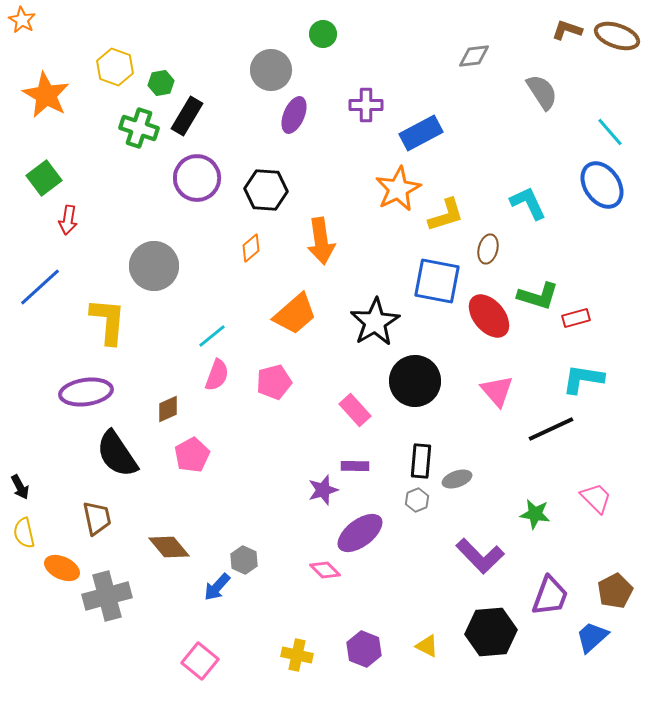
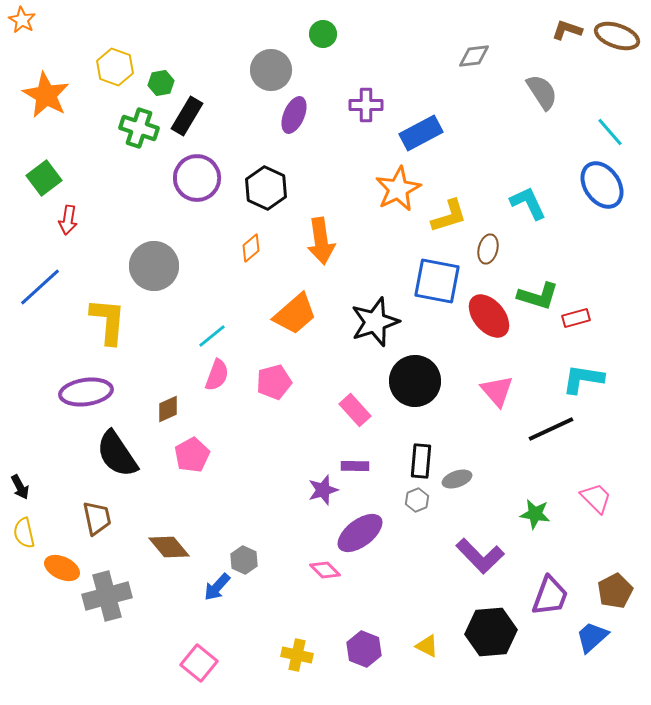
black hexagon at (266, 190): moved 2 px up; rotated 21 degrees clockwise
yellow L-shape at (446, 215): moved 3 px right, 1 px down
black star at (375, 322): rotated 12 degrees clockwise
pink square at (200, 661): moved 1 px left, 2 px down
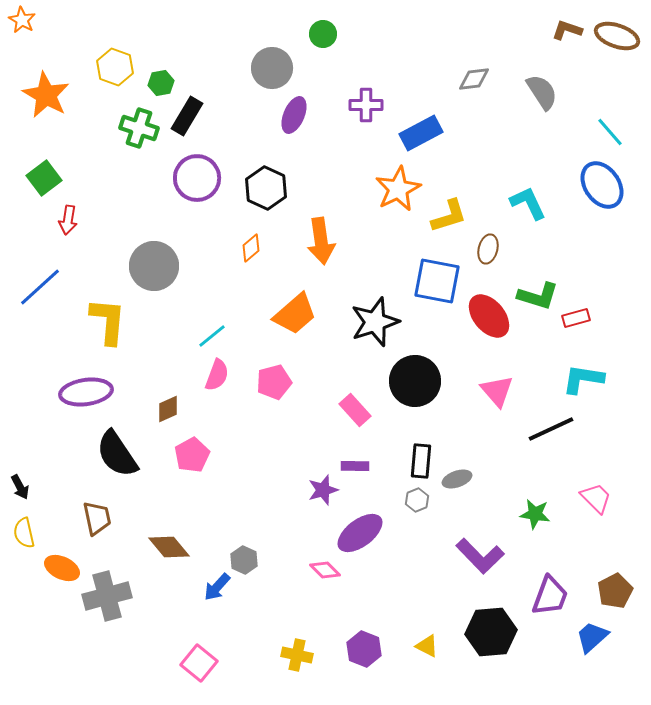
gray diamond at (474, 56): moved 23 px down
gray circle at (271, 70): moved 1 px right, 2 px up
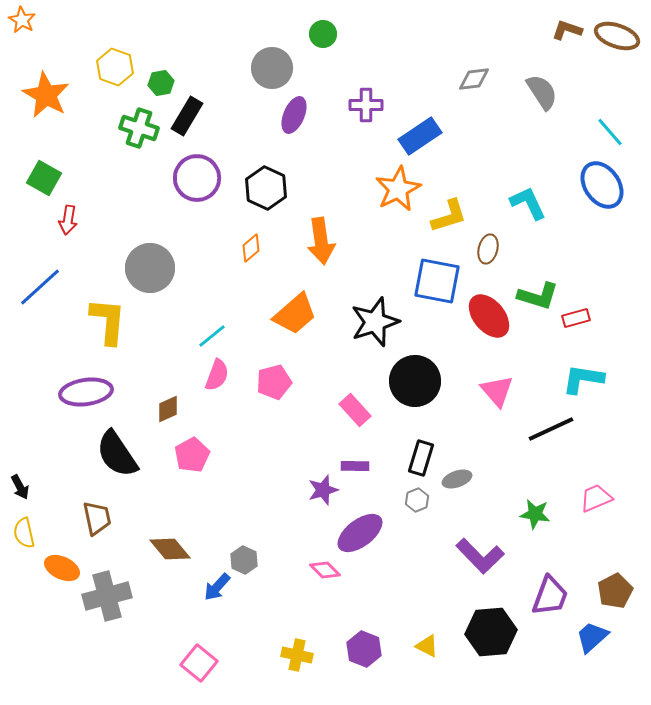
blue rectangle at (421, 133): moved 1 px left, 3 px down; rotated 6 degrees counterclockwise
green square at (44, 178): rotated 24 degrees counterclockwise
gray circle at (154, 266): moved 4 px left, 2 px down
black rectangle at (421, 461): moved 3 px up; rotated 12 degrees clockwise
pink trapezoid at (596, 498): rotated 68 degrees counterclockwise
brown diamond at (169, 547): moved 1 px right, 2 px down
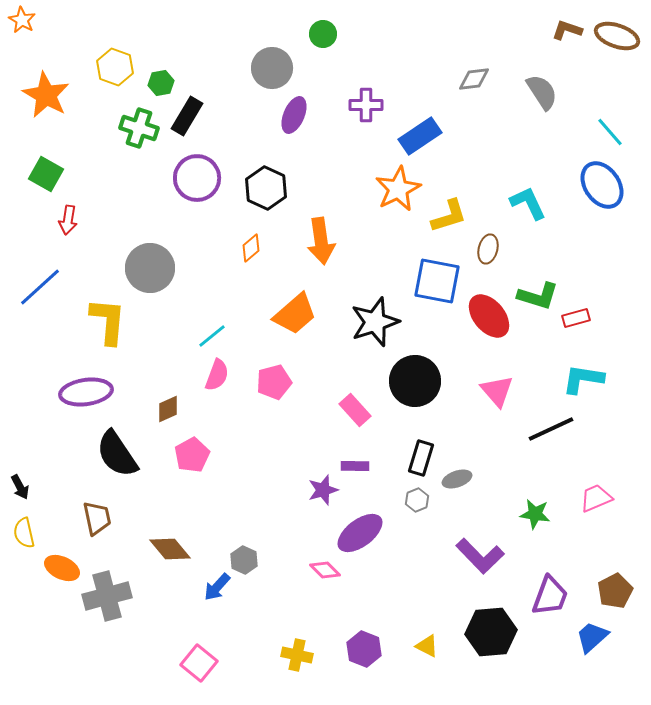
green square at (44, 178): moved 2 px right, 4 px up
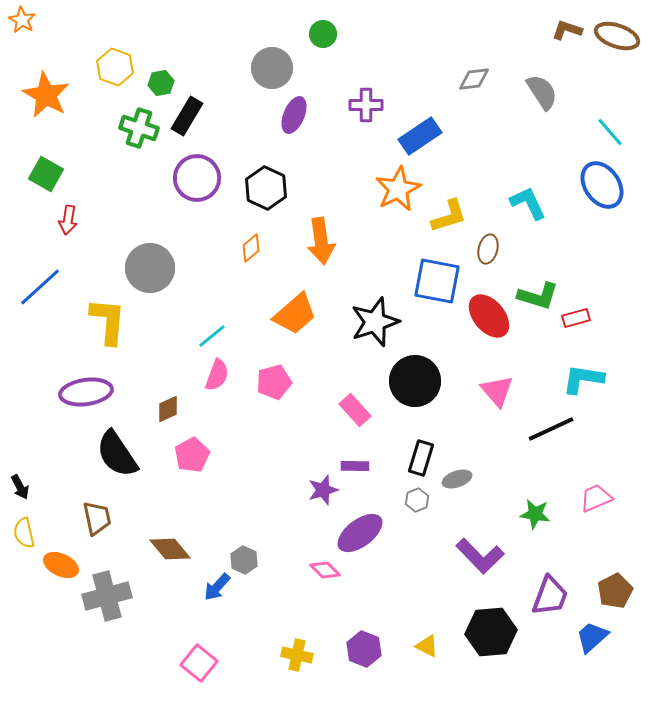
orange ellipse at (62, 568): moved 1 px left, 3 px up
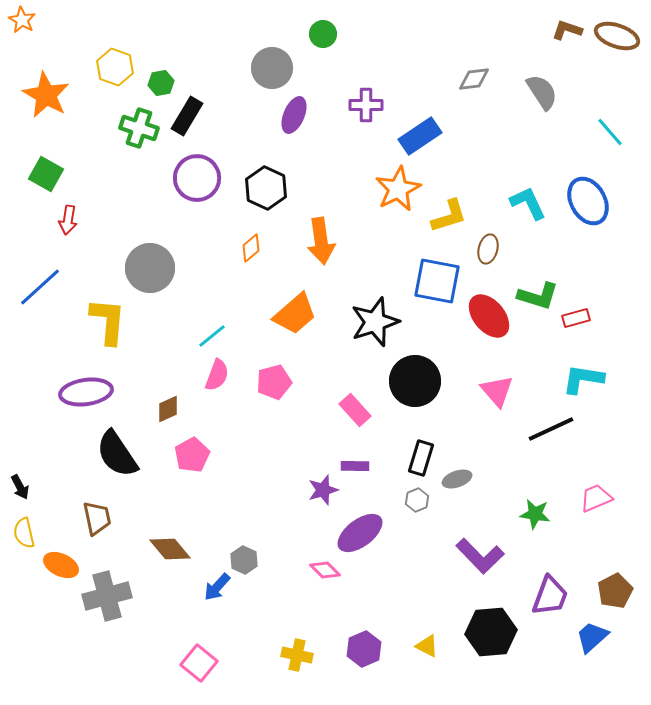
blue ellipse at (602, 185): moved 14 px left, 16 px down; rotated 6 degrees clockwise
purple hexagon at (364, 649): rotated 16 degrees clockwise
